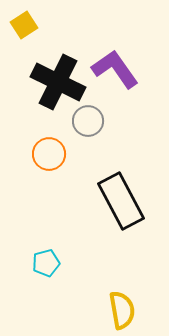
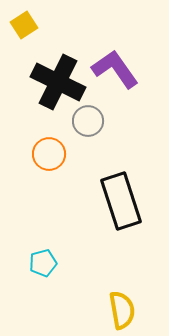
black rectangle: rotated 10 degrees clockwise
cyan pentagon: moved 3 px left
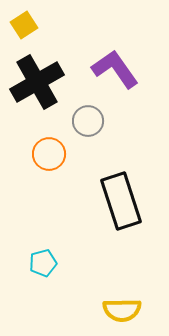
black cross: moved 21 px left; rotated 34 degrees clockwise
yellow semicircle: rotated 99 degrees clockwise
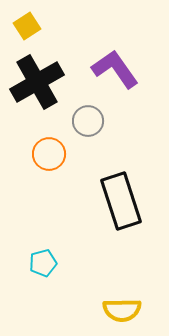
yellow square: moved 3 px right, 1 px down
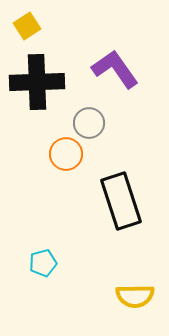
black cross: rotated 28 degrees clockwise
gray circle: moved 1 px right, 2 px down
orange circle: moved 17 px right
yellow semicircle: moved 13 px right, 14 px up
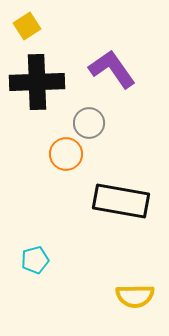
purple L-shape: moved 3 px left
black rectangle: rotated 62 degrees counterclockwise
cyan pentagon: moved 8 px left, 3 px up
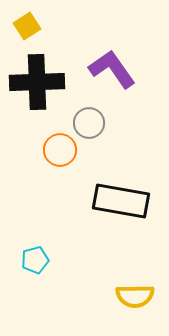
orange circle: moved 6 px left, 4 px up
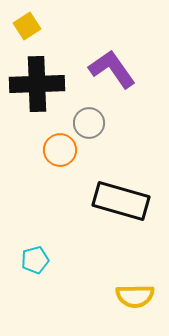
black cross: moved 2 px down
black rectangle: rotated 6 degrees clockwise
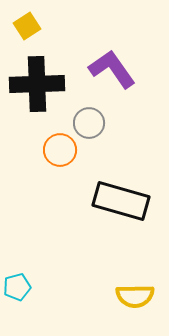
cyan pentagon: moved 18 px left, 27 px down
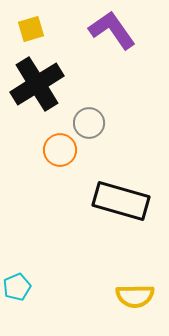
yellow square: moved 4 px right, 3 px down; rotated 16 degrees clockwise
purple L-shape: moved 39 px up
black cross: rotated 30 degrees counterclockwise
cyan pentagon: rotated 8 degrees counterclockwise
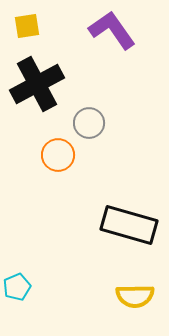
yellow square: moved 4 px left, 3 px up; rotated 8 degrees clockwise
black cross: rotated 4 degrees clockwise
orange circle: moved 2 px left, 5 px down
black rectangle: moved 8 px right, 24 px down
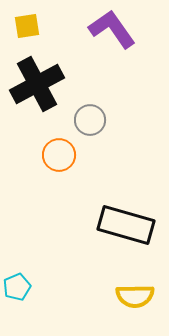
purple L-shape: moved 1 px up
gray circle: moved 1 px right, 3 px up
orange circle: moved 1 px right
black rectangle: moved 3 px left
